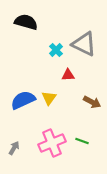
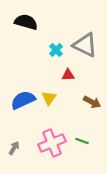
gray triangle: moved 1 px right, 1 px down
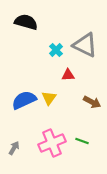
blue semicircle: moved 1 px right
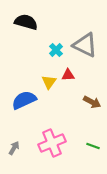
yellow triangle: moved 16 px up
green line: moved 11 px right, 5 px down
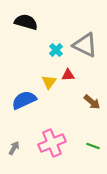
brown arrow: rotated 12 degrees clockwise
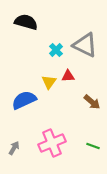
red triangle: moved 1 px down
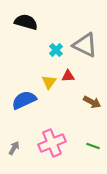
brown arrow: rotated 12 degrees counterclockwise
